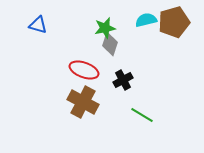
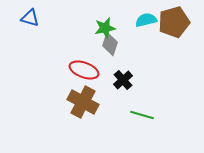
blue triangle: moved 8 px left, 7 px up
black cross: rotated 12 degrees counterclockwise
green line: rotated 15 degrees counterclockwise
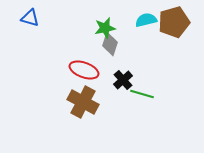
green line: moved 21 px up
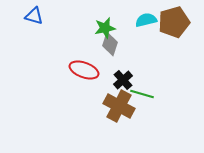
blue triangle: moved 4 px right, 2 px up
brown cross: moved 36 px right, 4 px down
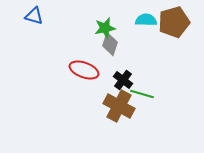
cyan semicircle: rotated 15 degrees clockwise
black cross: rotated 12 degrees counterclockwise
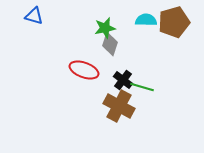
green line: moved 7 px up
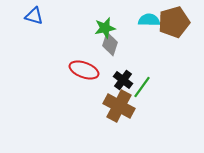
cyan semicircle: moved 3 px right
green line: rotated 70 degrees counterclockwise
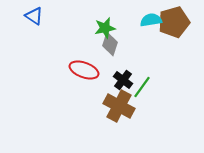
blue triangle: rotated 18 degrees clockwise
cyan semicircle: moved 2 px right; rotated 10 degrees counterclockwise
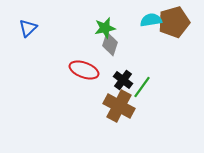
blue triangle: moved 6 px left, 12 px down; rotated 42 degrees clockwise
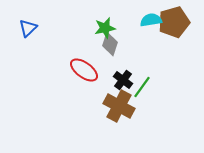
red ellipse: rotated 16 degrees clockwise
